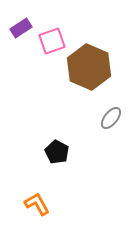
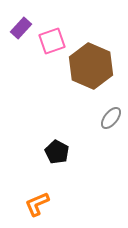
purple rectangle: rotated 15 degrees counterclockwise
brown hexagon: moved 2 px right, 1 px up
orange L-shape: rotated 84 degrees counterclockwise
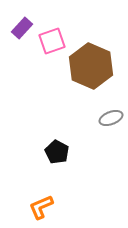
purple rectangle: moved 1 px right
gray ellipse: rotated 30 degrees clockwise
orange L-shape: moved 4 px right, 3 px down
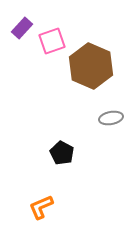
gray ellipse: rotated 10 degrees clockwise
black pentagon: moved 5 px right, 1 px down
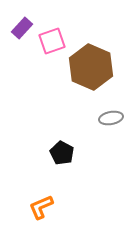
brown hexagon: moved 1 px down
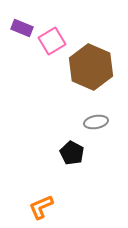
purple rectangle: rotated 70 degrees clockwise
pink square: rotated 12 degrees counterclockwise
gray ellipse: moved 15 px left, 4 px down
black pentagon: moved 10 px right
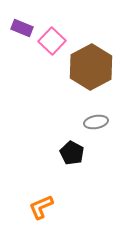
pink square: rotated 16 degrees counterclockwise
brown hexagon: rotated 9 degrees clockwise
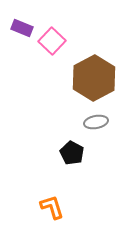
brown hexagon: moved 3 px right, 11 px down
orange L-shape: moved 11 px right; rotated 96 degrees clockwise
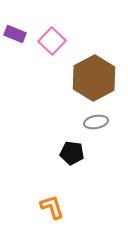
purple rectangle: moved 7 px left, 6 px down
black pentagon: rotated 20 degrees counterclockwise
